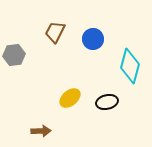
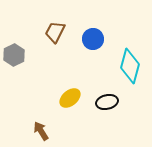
gray hexagon: rotated 20 degrees counterclockwise
brown arrow: rotated 120 degrees counterclockwise
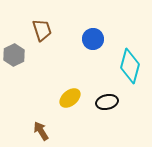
brown trapezoid: moved 13 px left, 2 px up; rotated 135 degrees clockwise
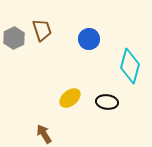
blue circle: moved 4 px left
gray hexagon: moved 17 px up
black ellipse: rotated 20 degrees clockwise
brown arrow: moved 3 px right, 3 px down
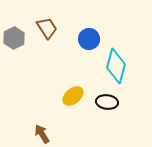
brown trapezoid: moved 5 px right, 2 px up; rotated 15 degrees counterclockwise
cyan diamond: moved 14 px left
yellow ellipse: moved 3 px right, 2 px up
brown arrow: moved 2 px left
